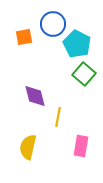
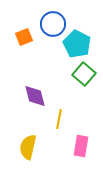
orange square: rotated 12 degrees counterclockwise
yellow line: moved 1 px right, 2 px down
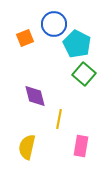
blue circle: moved 1 px right
orange square: moved 1 px right, 1 px down
yellow semicircle: moved 1 px left
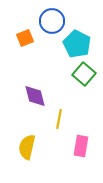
blue circle: moved 2 px left, 3 px up
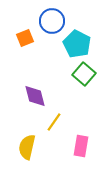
yellow line: moved 5 px left, 3 px down; rotated 24 degrees clockwise
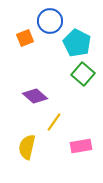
blue circle: moved 2 px left
cyan pentagon: moved 1 px up
green square: moved 1 px left
purple diamond: rotated 35 degrees counterclockwise
pink rectangle: rotated 70 degrees clockwise
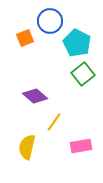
green square: rotated 10 degrees clockwise
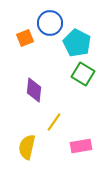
blue circle: moved 2 px down
green square: rotated 20 degrees counterclockwise
purple diamond: moved 1 px left, 6 px up; rotated 55 degrees clockwise
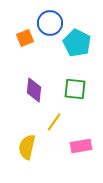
green square: moved 8 px left, 15 px down; rotated 25 degrees counterclockwise
